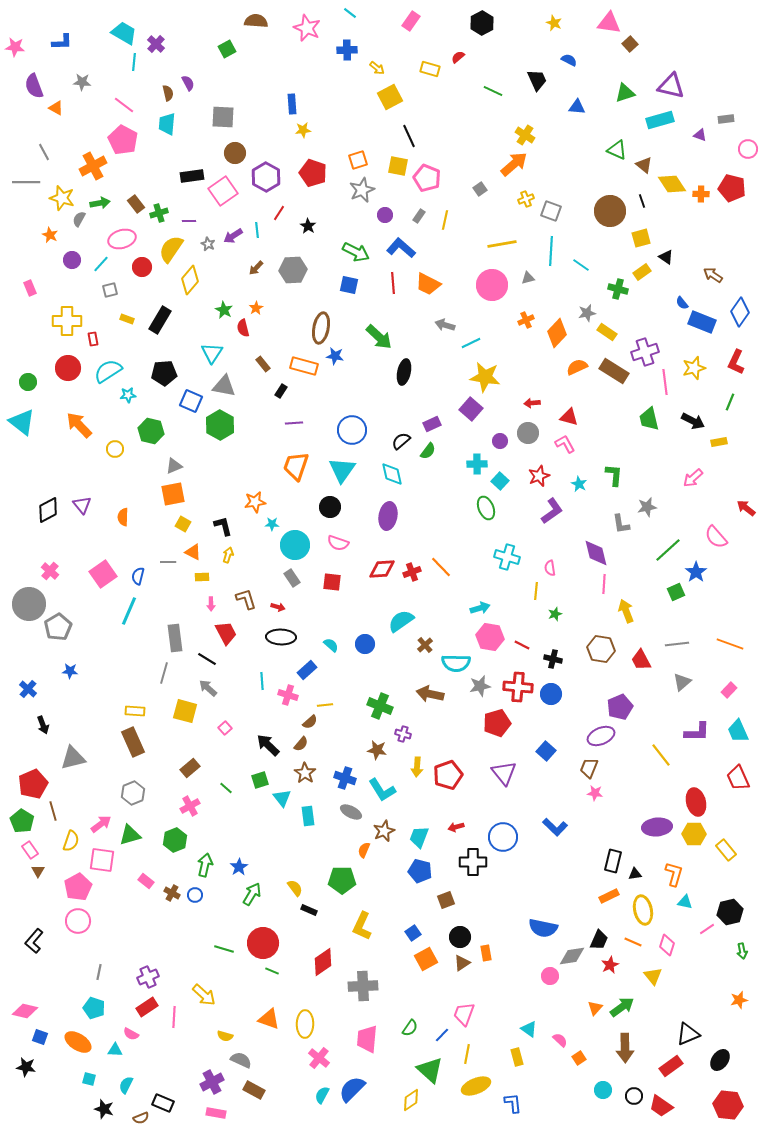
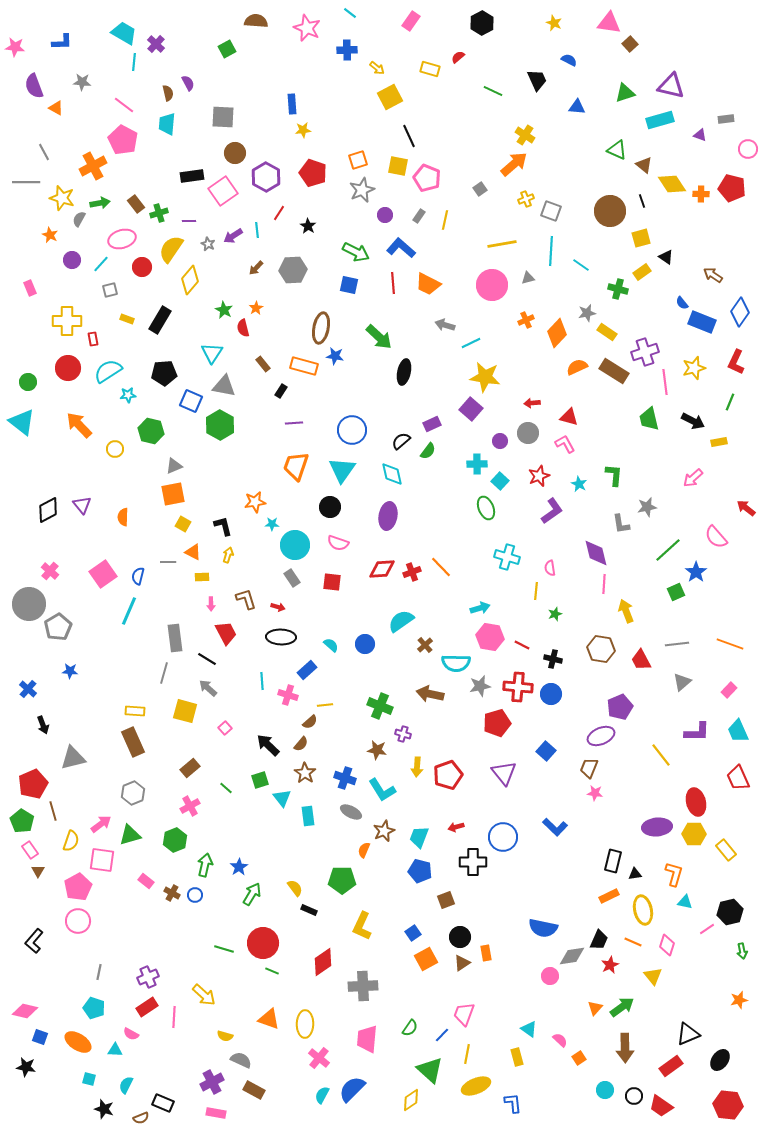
cyan circle at (603, 1090): moved 2 px right
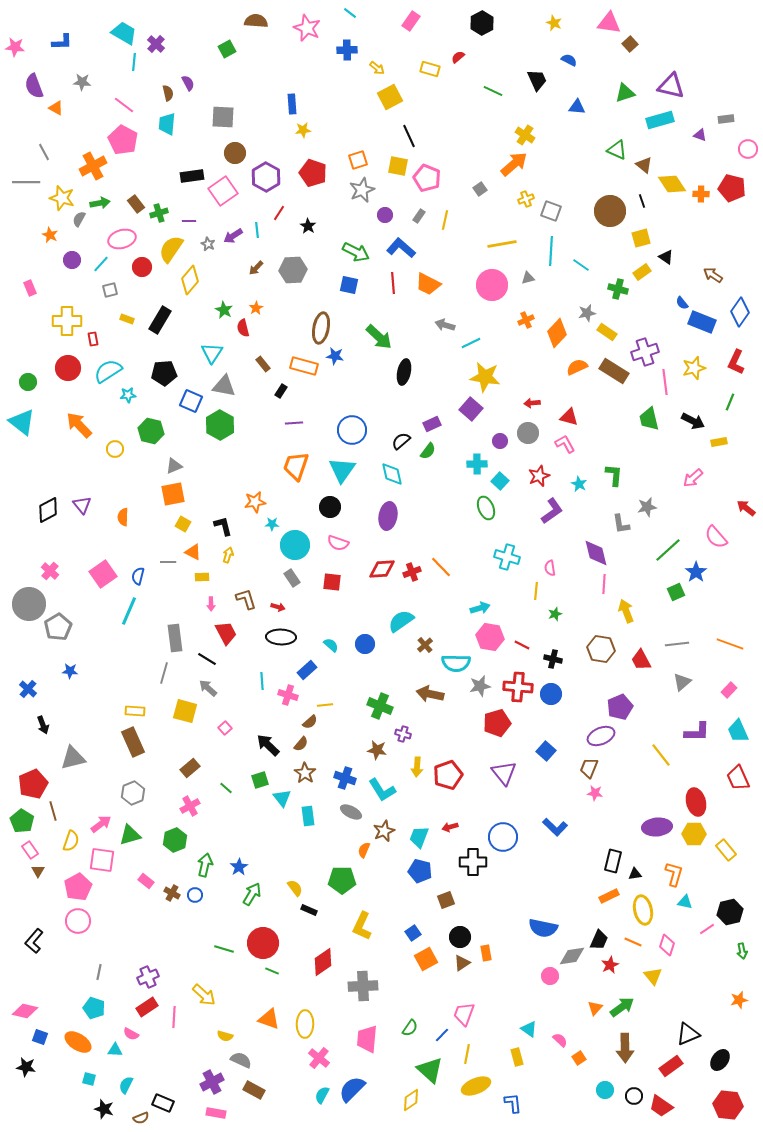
red arrow at (456, 827): moved 6 px left
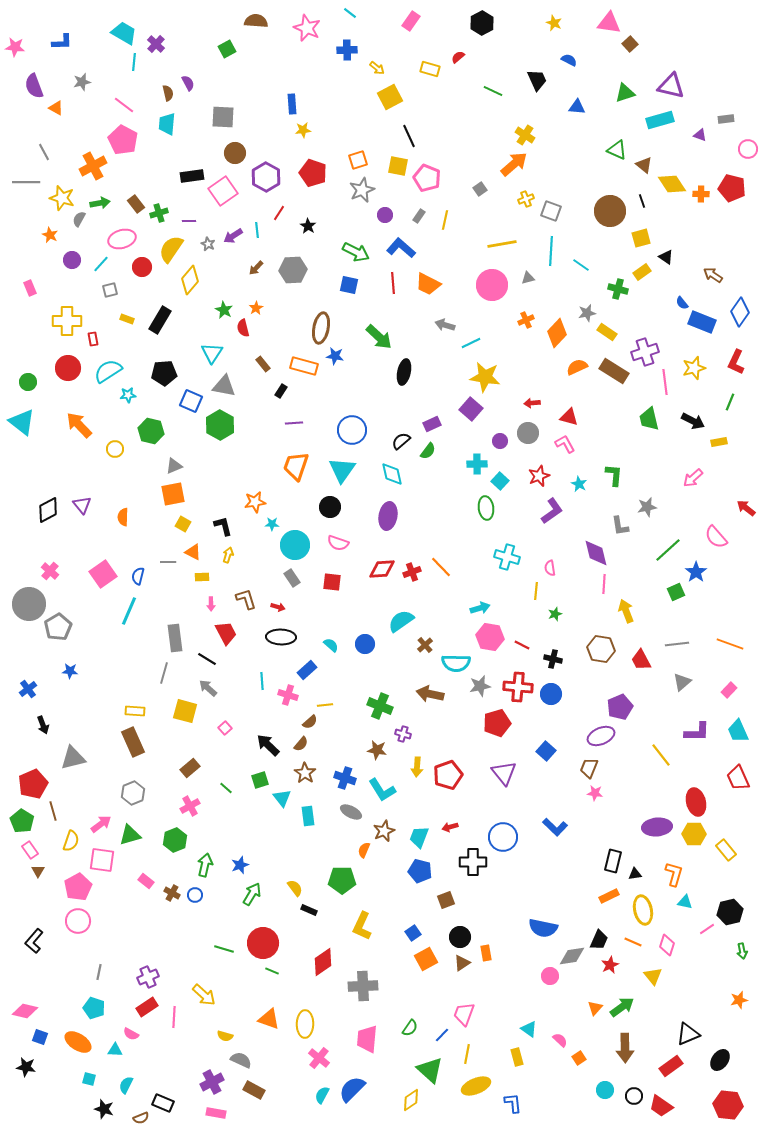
gray star at (82, 82): rotated 18 degrees counterclockwise
green ellipse at (486, 508): rotated 15 degrees clockwise
gray L-shape at (621, 524): moved 1 px left, 2 px down
blue cross at (28, 689): rotated 12 degrees clockwise
blue star at (239, 867): moved 1 px right, 2 px up; rotated 12 degrees clockwise
